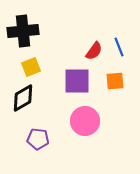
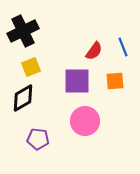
black cross: rotated 20 degrees counterclockwise
blue line: moved 4 px right
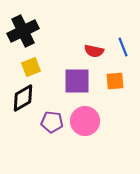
red semicircle: rotated 66 degrees clockwise
purple pentagon: moved 14 px right, 17 px up
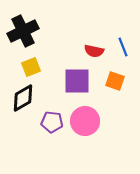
orange square: rotated 24 degrees clockwise
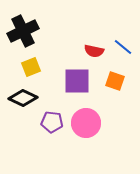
blue line: rotated 30 degrees counterclockwise
black diamond: rotated 56 degrees clockwise
pink circle: moved 1 px right, 2 px down
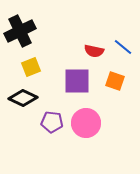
black cross: moved 3 px left
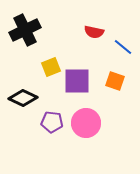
black cross: moved 5 px right, 1 px up
red semicircle: moved 19 px up
yellow square: moved 20 px right
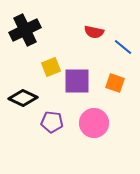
orange square: moved 2 px down
pink circle: moved 8 px right
